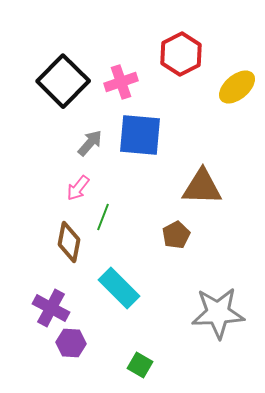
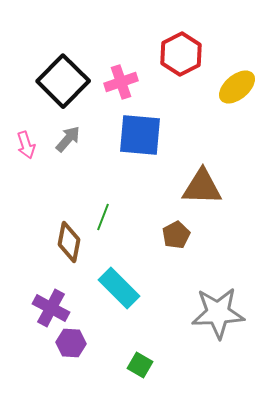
gray arrow: moved 22 px left, 4 px up
pink arrow: moved 52 px left, 43 px up; rotated 56 degrees counterclockwise
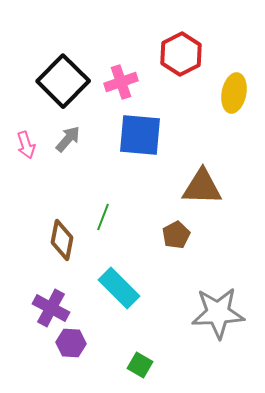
yellow ellipse: moved 3 px left, 6 px down; rotated 39 degrees counterclockwise
brown diamond: moved 7 px left, 2 px up
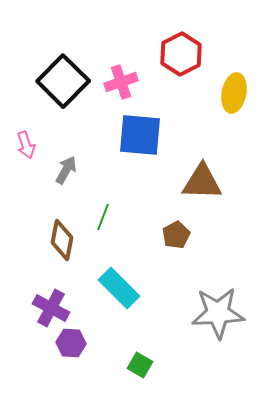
gray arrow: moved 2 px left, 31 px down; rotated 12 degrees counterclockwise
brown triangle: moved 5 px up
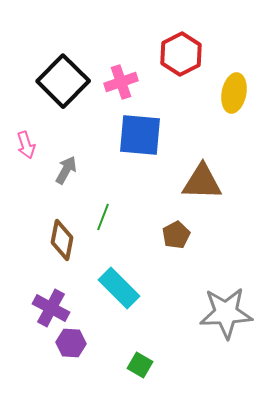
gray star: moved 8 px right
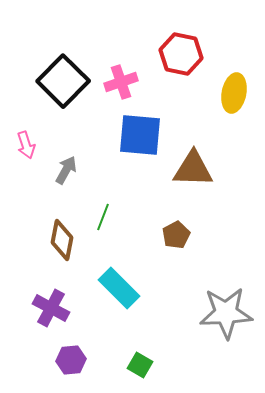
red hexagon: rotated 21 degrees counterclockwise
brown triangle: moved 9 px left, 13 px up
purple hexagon: moved 17 px down; rotated 8 degrees counterclockwise
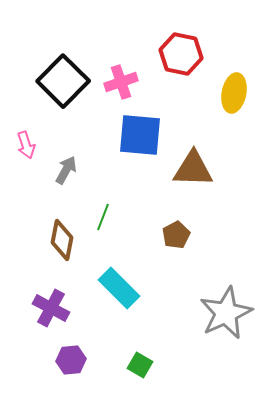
gray star: rotated 22 degrees counterclockwise
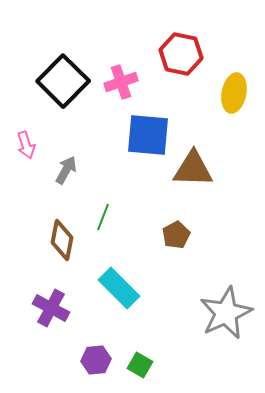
blue square: moved 8 px right
purple hexagon: moved 25 px right
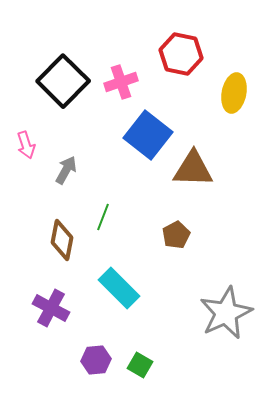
blue square: rotated 33 degrees clockwise
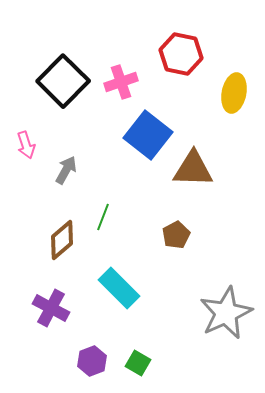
brown diamond: rotated 39 degrees clockwise
purple hexagon: moved 4 px left, 1 px down; rotated 16 degrees counterclockwise
green square: moved 2 px left, 2 px up
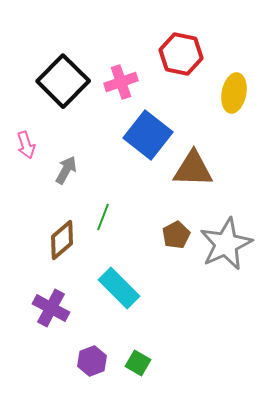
gray star: moved 69 px up
